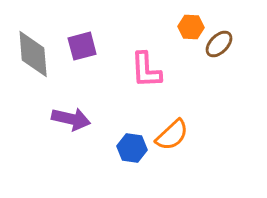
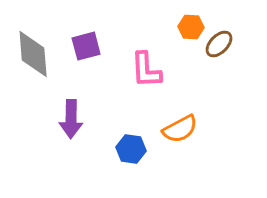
purple square: moved 4 px right
purple arrow: rotated 78 degrees clockwise
orange semicircle: moved 8 px right, 6 px up; rotated 15 degrees clockwise
blue hexagon: moved 1 px left, 1 px down
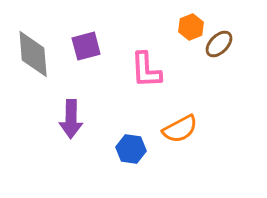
orange hexagon: rotated 25 degrees counterclockwise
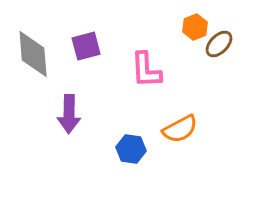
orange hexagon: moved 4 px right
purple arrow: moved 2 px left, 5 px up
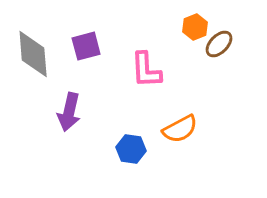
purple arrow: moved 2 px up; rotated 12 degrees clockwise
